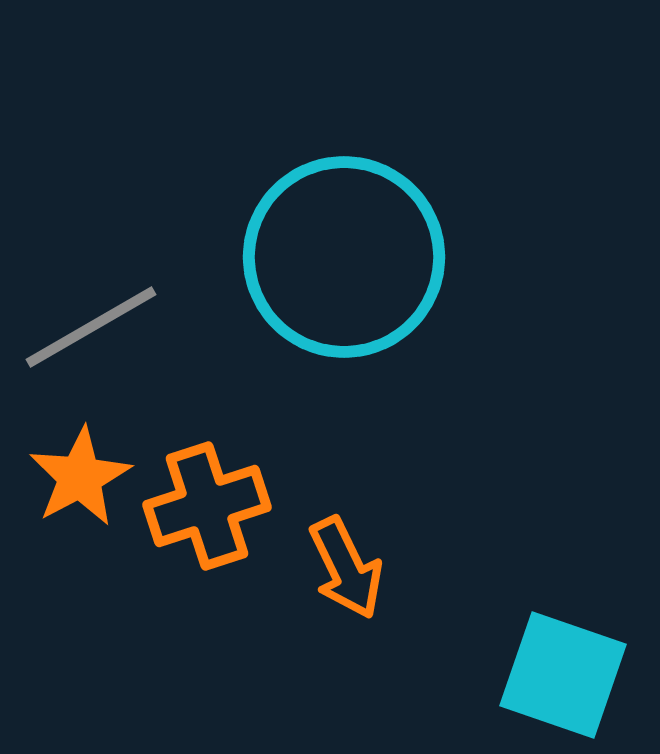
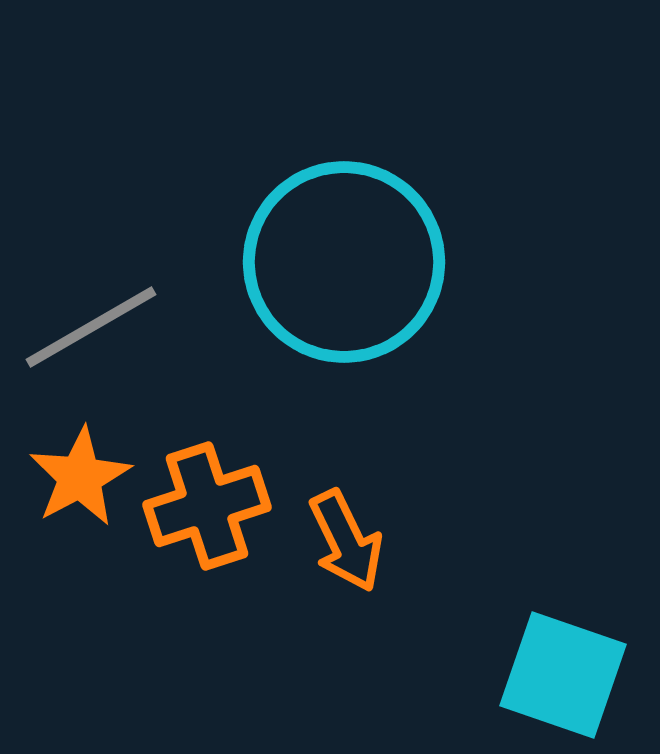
cyan circle: moved 5 px down
orange arrow: moved 27 px up
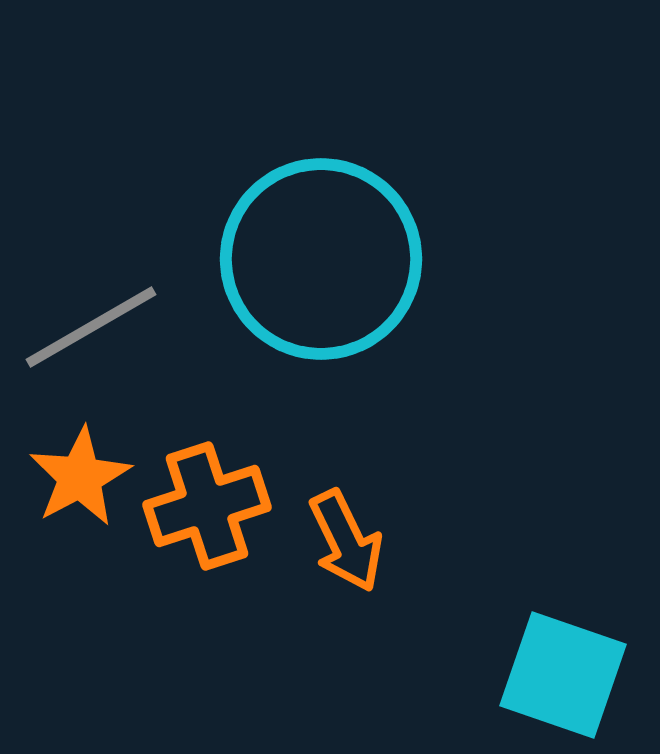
cyan circle: moved 23 px left, 3 px up
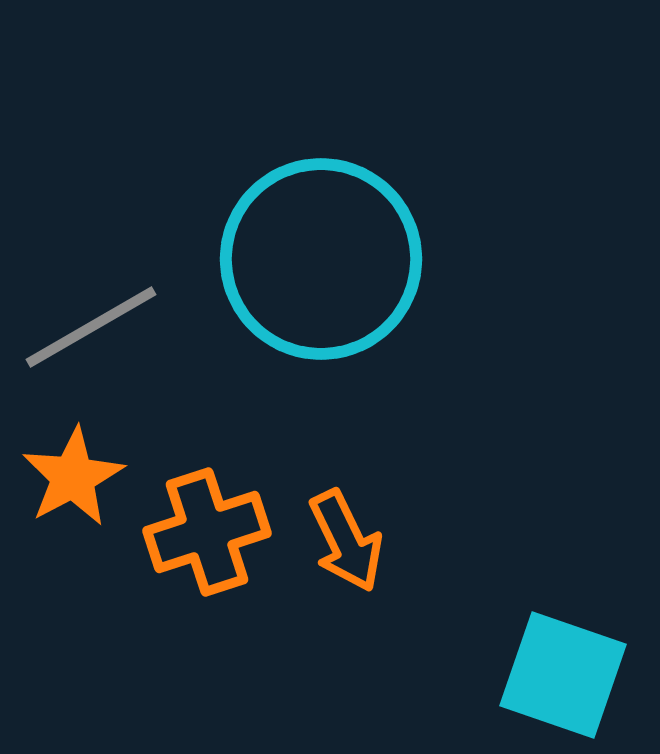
orange star: moved 7 px left
orange cross: moved 26 px down
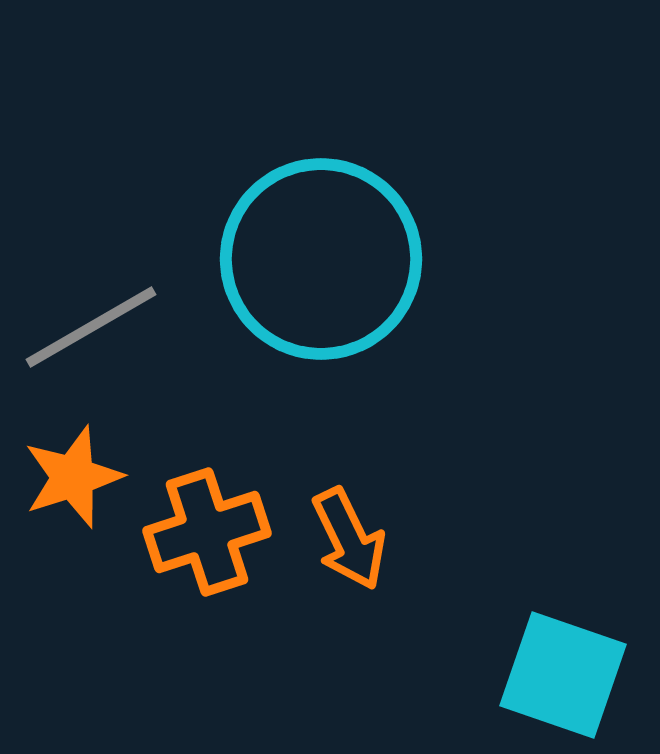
orange star: rotated 10 degrees clockwise
orange arrow: moved 3 px right, 2 px up
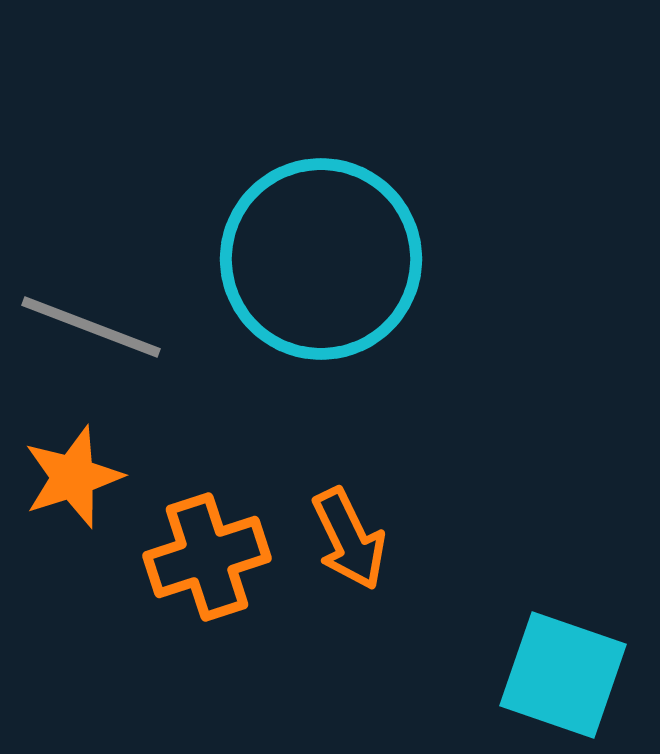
gray line: rotated 51 degrees clockwise
orange cross: moved 25 px down
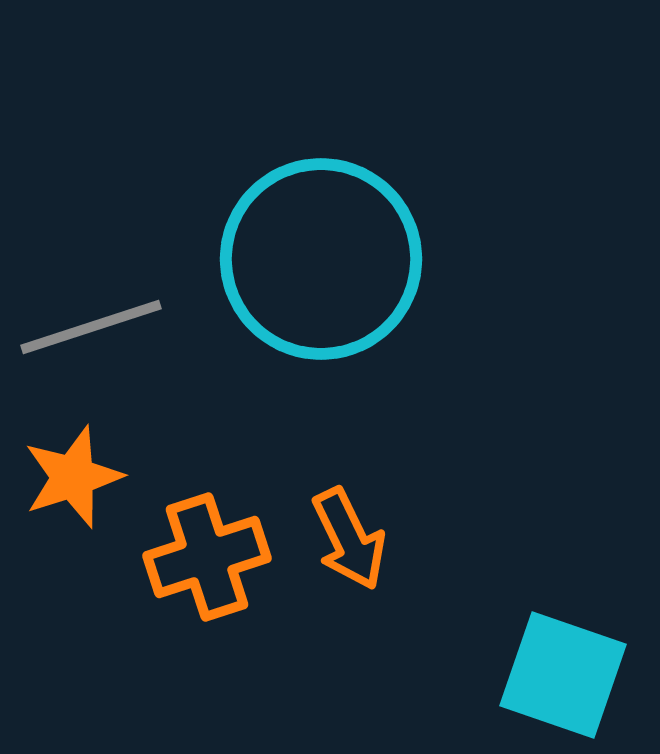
gray line: rotated 39 degrees counterclockwise
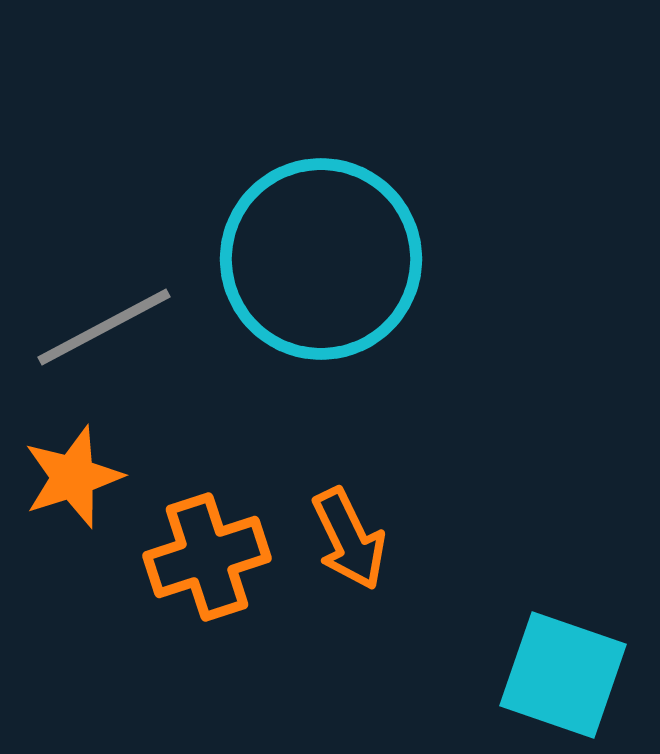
gray line: moved 13 px right; rotated 10 degrees counterclockwise
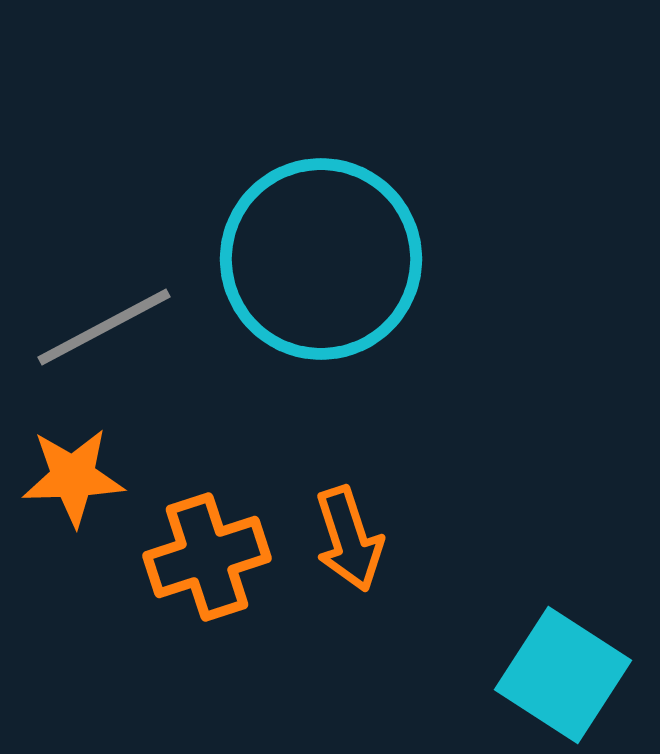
orange star: rotated 16 degrees clockwise
orange arrow: rotated 8 degrees clockwise
cyan square: rotated 14 degrees clockwise
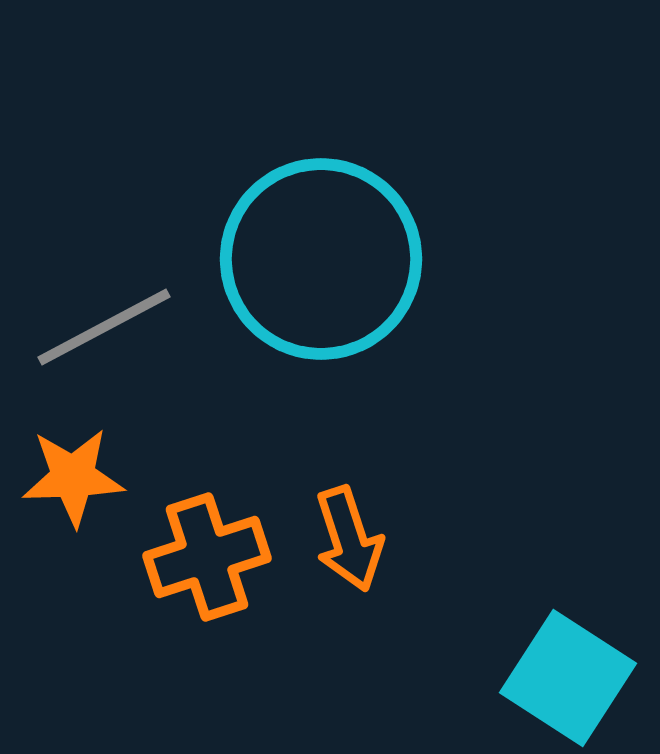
cyan square: moved 5 px right, 3 px down
